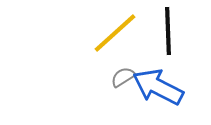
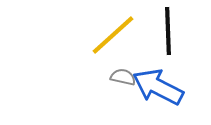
yellow line: moved 2 px left, 2 px down
gray semicircle: rotated 45 degrees clockwise
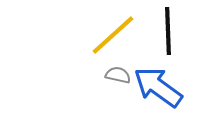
gray semicircle: moved 5 px left, 2 px up
blue arrow: rotated 9 degrees clockwise
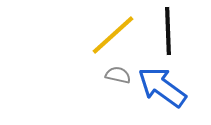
blue arrow: moved 4 px right
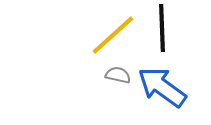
black line: moved 6 px left, 3 px up
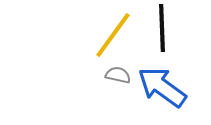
yellow line: rotated 12 degrees counterclockwise
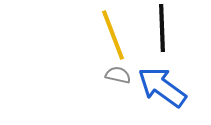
yellow line: rotated 57 degrees counterclockwise
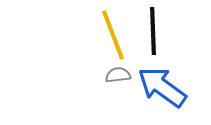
black line: moved 9 px left, 3 px down
gray semicircle: rotated 20 degrees counterclockwise
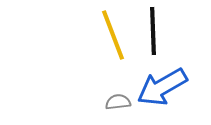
gray semicircle: moved 27 px down
blue arrow: rotated 66 degrees counterclockwise
